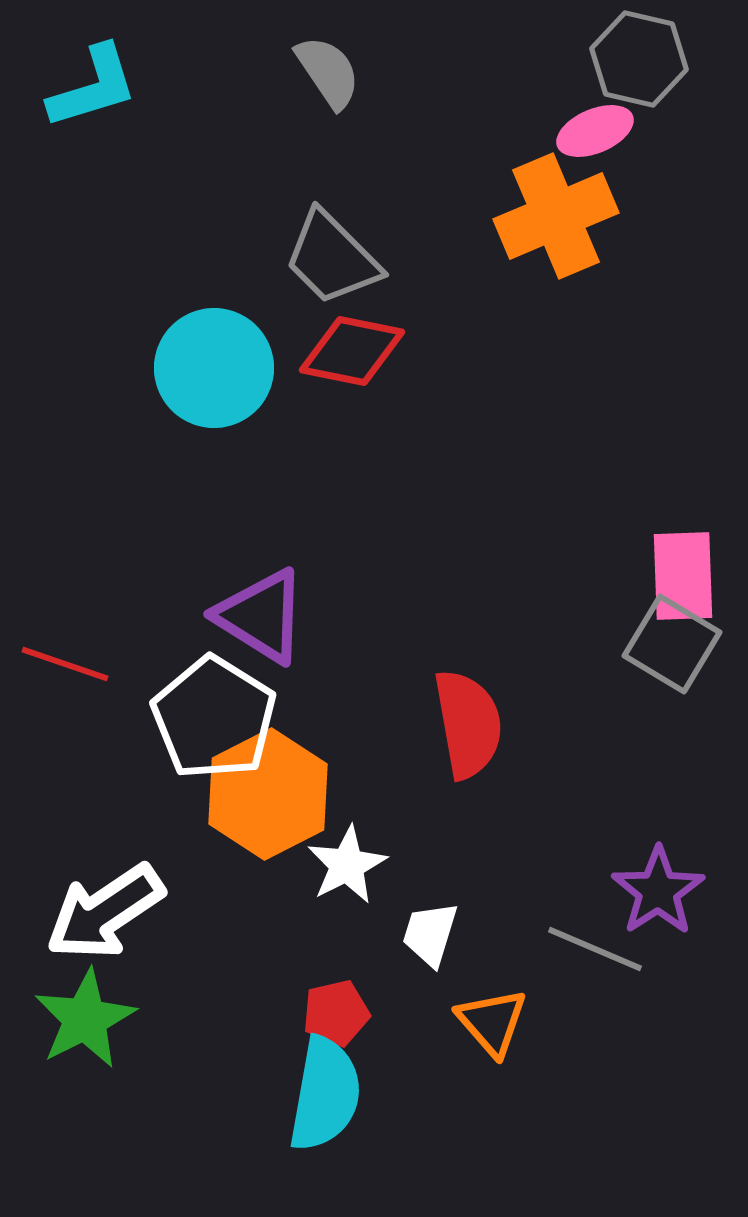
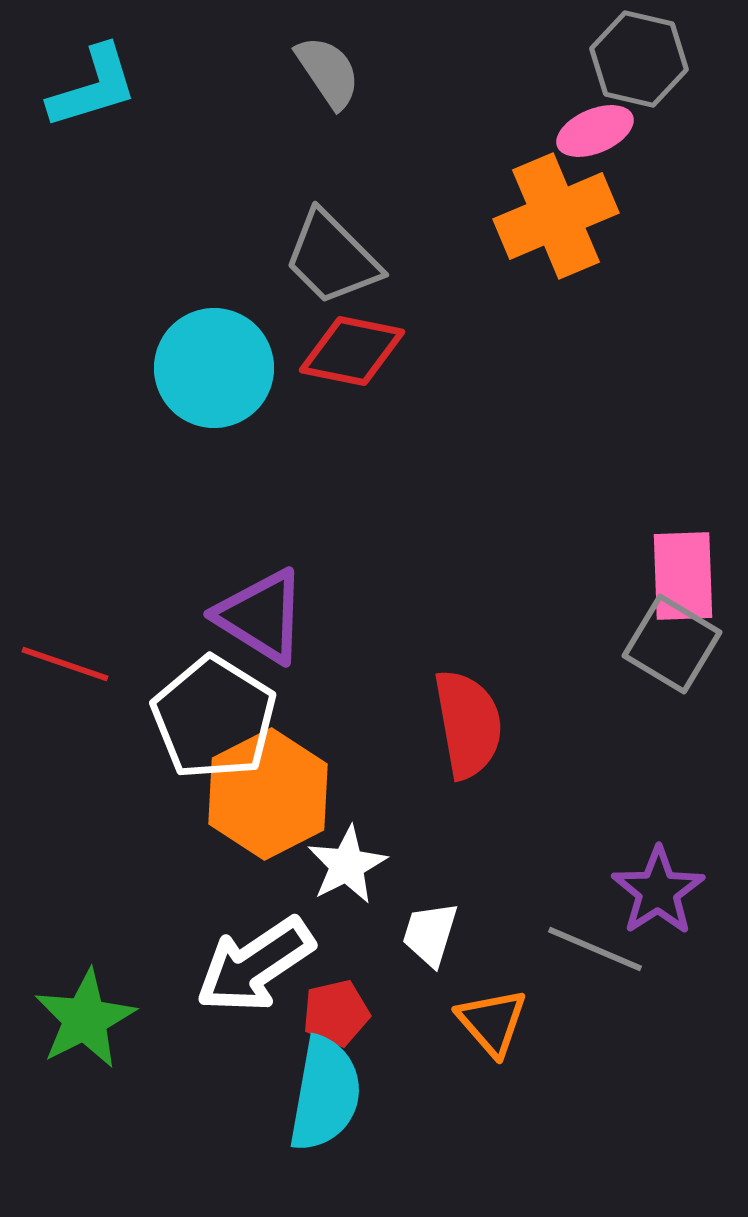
white arrow: moved 150 px right, 53 px down
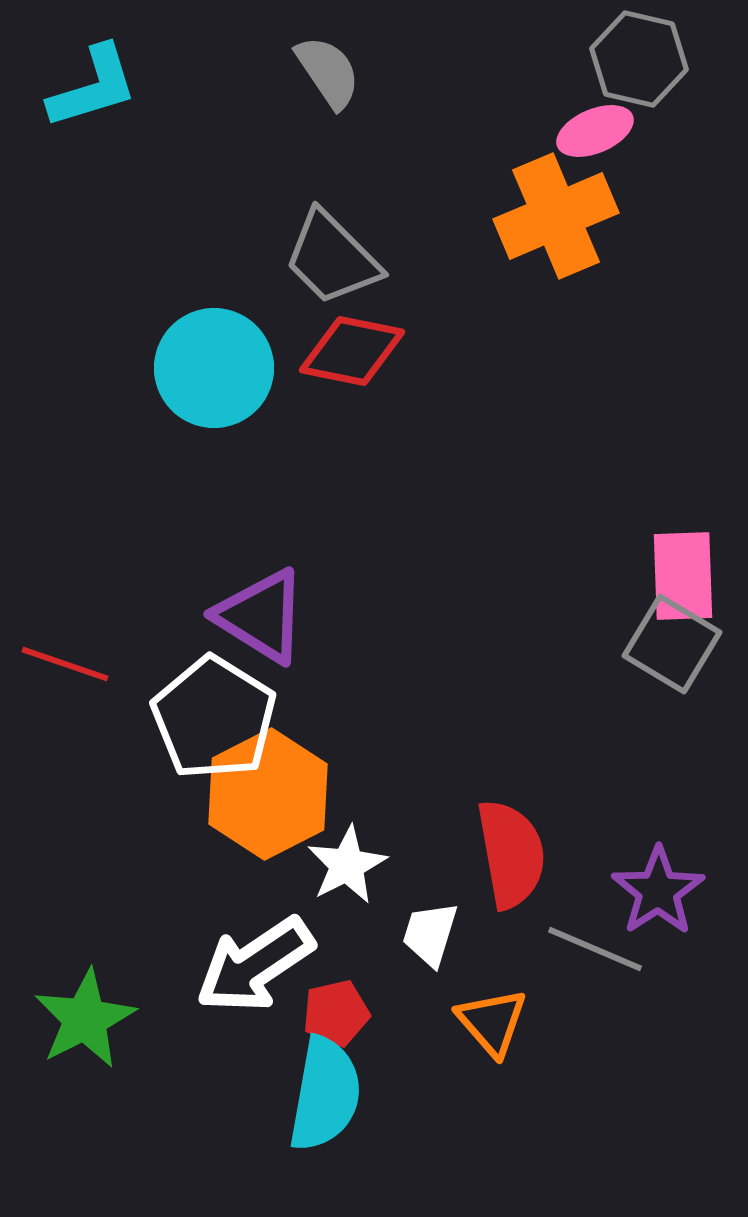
red semicircle: moved 43 px right, 130 px down
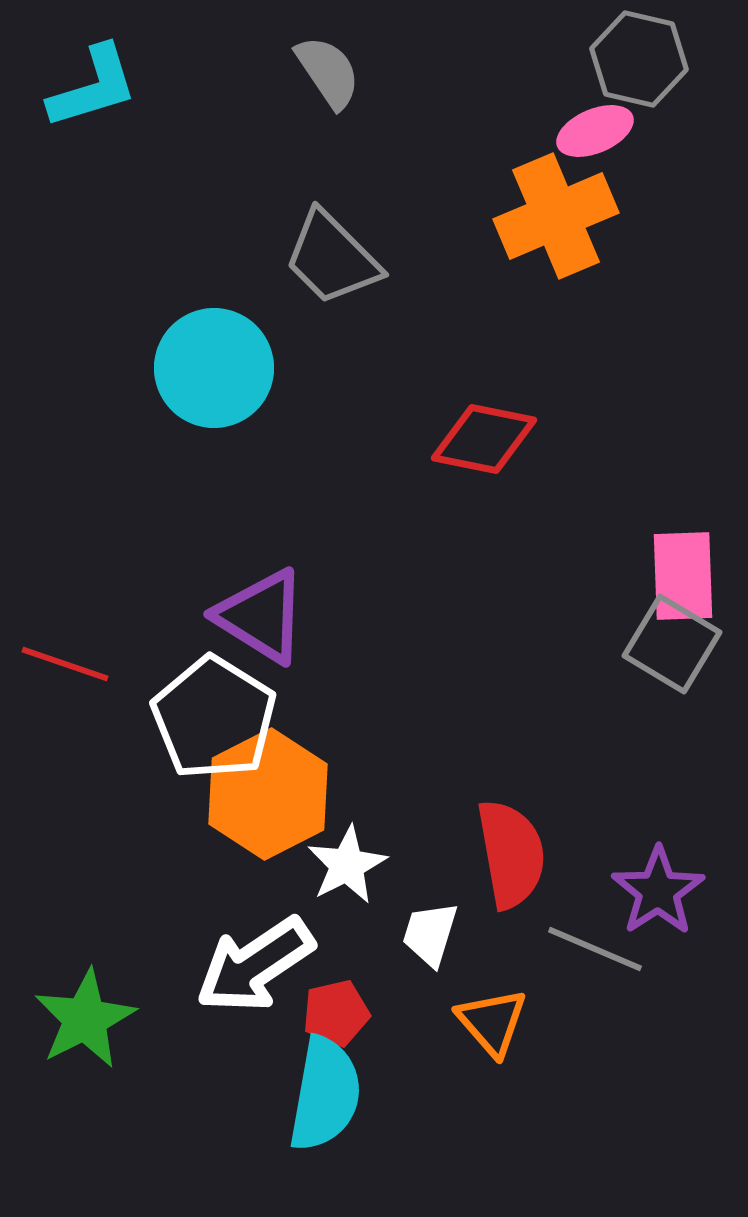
red diamond: moved 132 px right, 88 px down
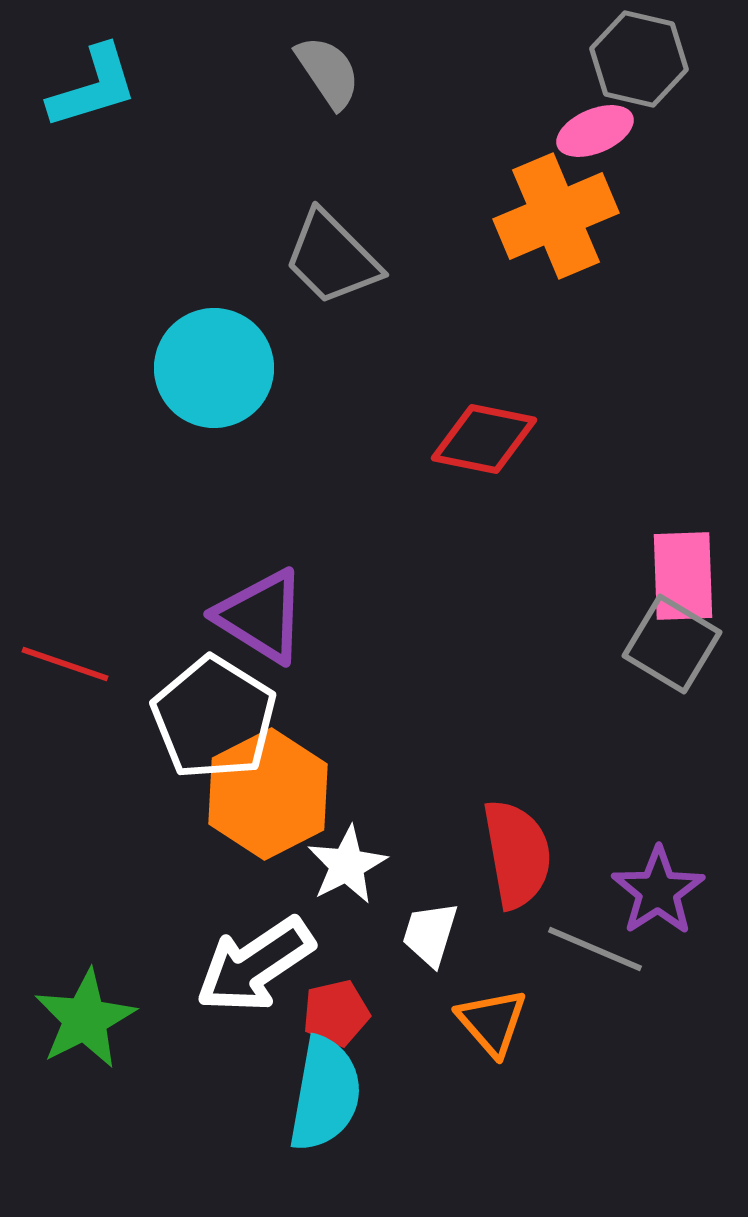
red semicircle: moved 6 px right
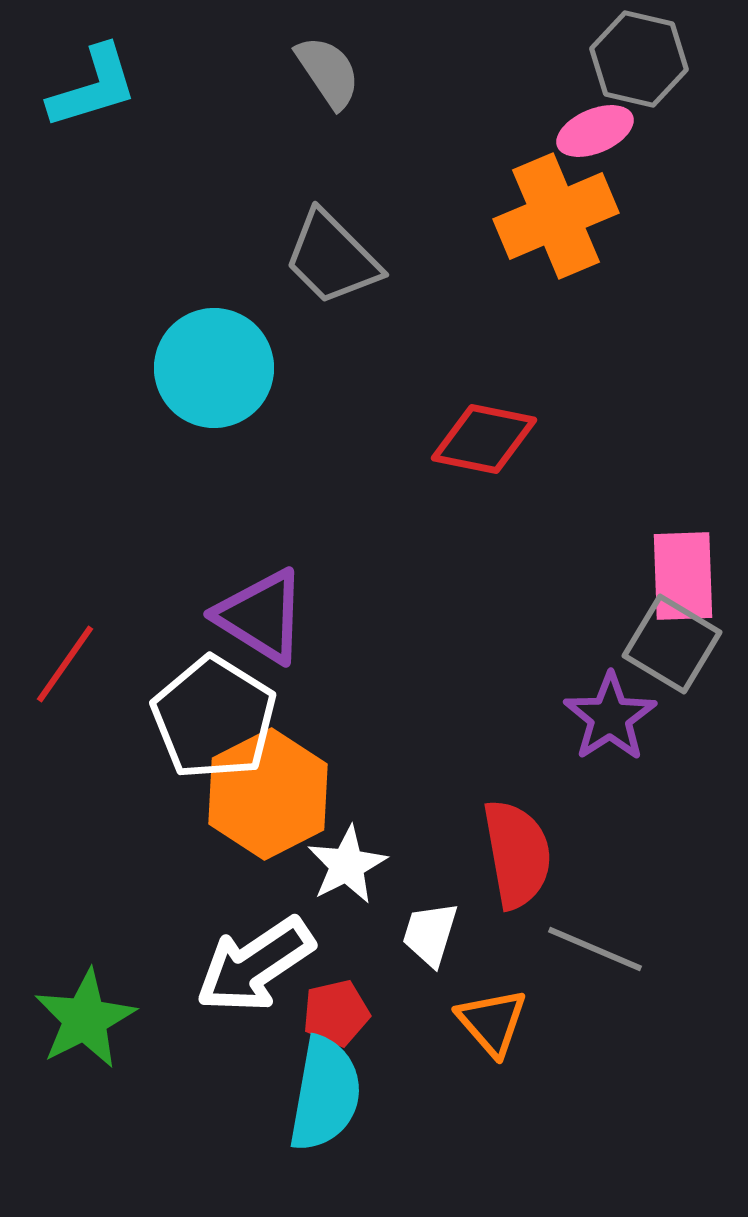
red line: rotated 74 degrees counterclockwise
purple star: moved 48 px left, 174 px up
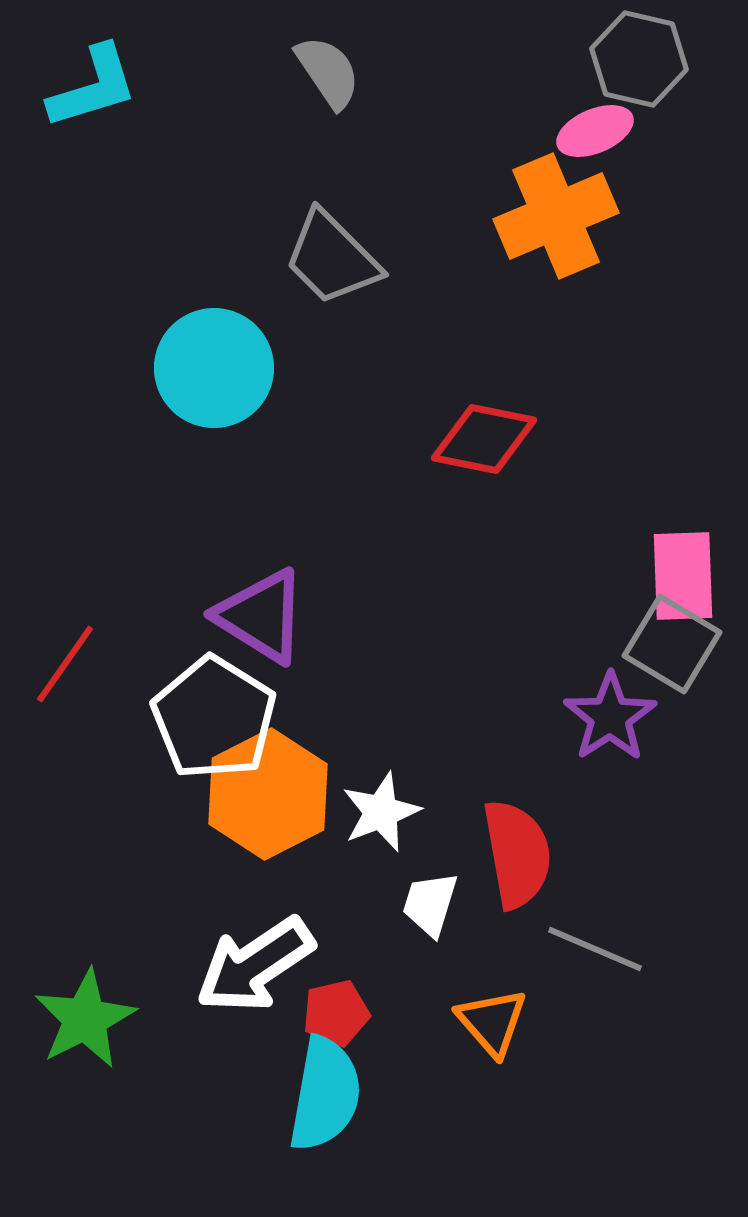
white star: moved 34 px right, 53 px up; rotated 6 degrees clockwise
white trapezoid: moved 30 px up
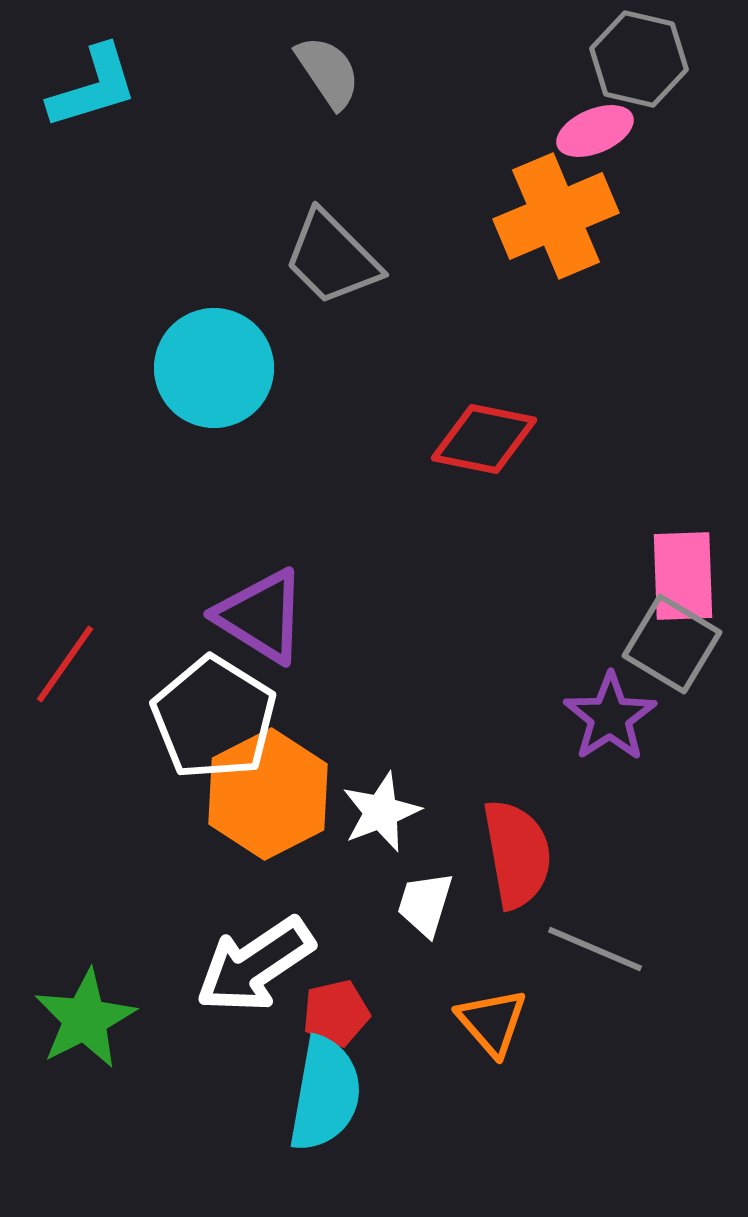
white trapezoid: moved 5 px left
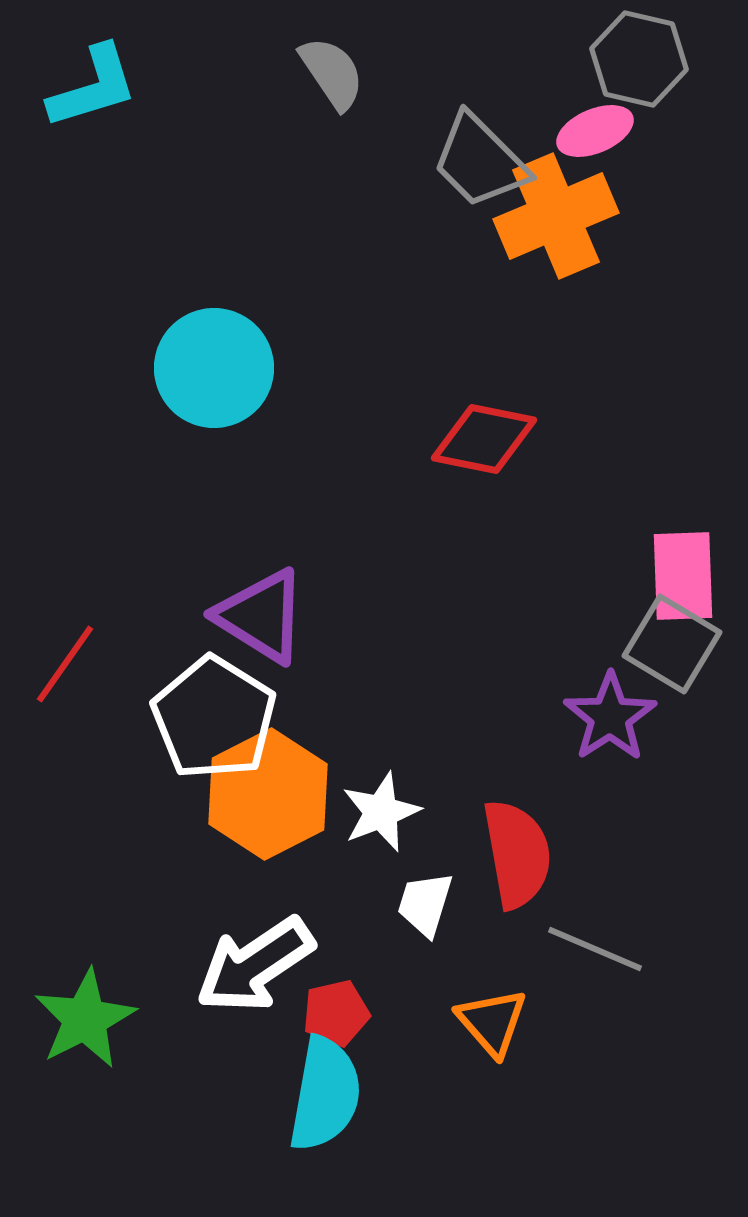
gray semicircle: moved 4 px right, 1 px down
gray trapezoid: moved 148 px right, 97 px up
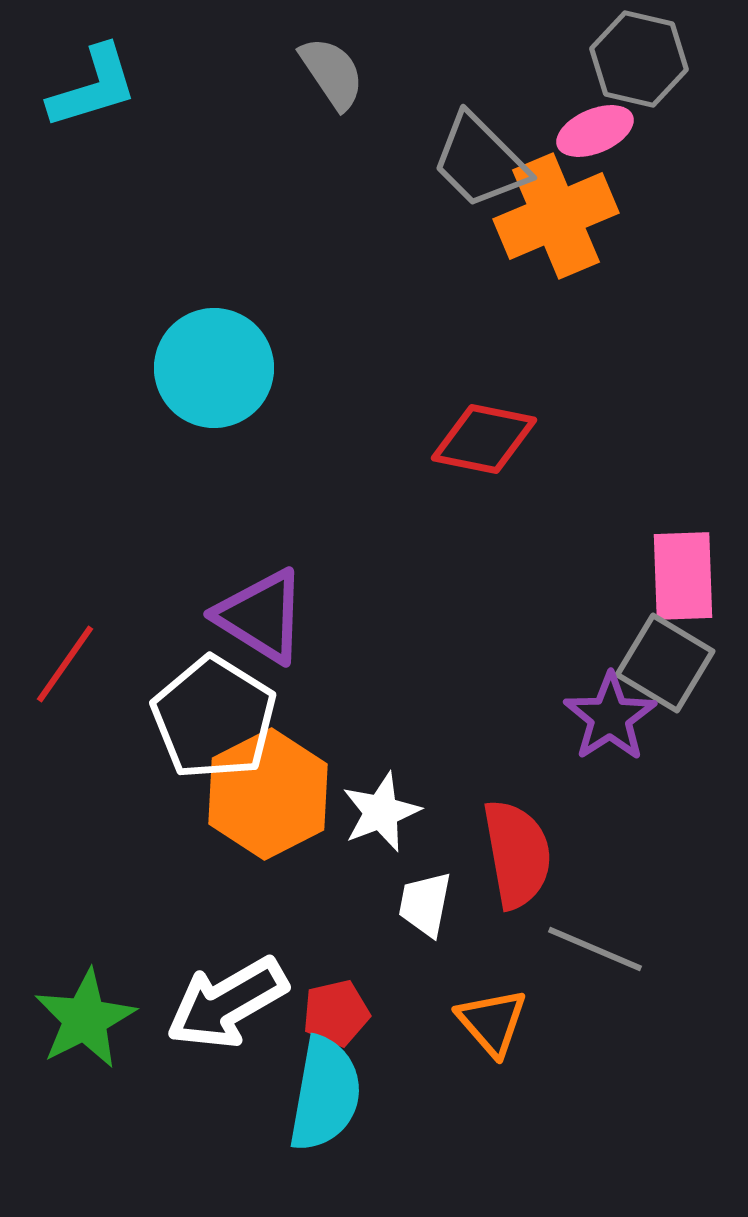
gray square: moved 7 px left, 19 px down
white trapezoid: rotated 6 degrees counterclockwise
white arrow: moved 28 px left, 38 px down; rotated 4 degrees clockwise
